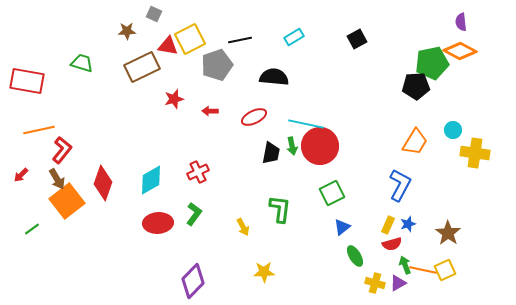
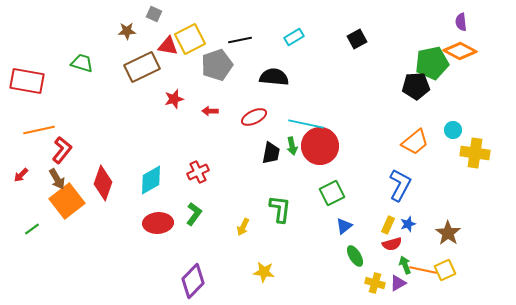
orange trapezoid at (415, 142): rotated 20 degrees clockwise
yellow arrow at (243, 227): rotated 54 degrees clockwise
blue triangle at (342, 227): moved 2 px right, 1 px up
yellow star at (264, 272): rotated 10 degrees clockwise
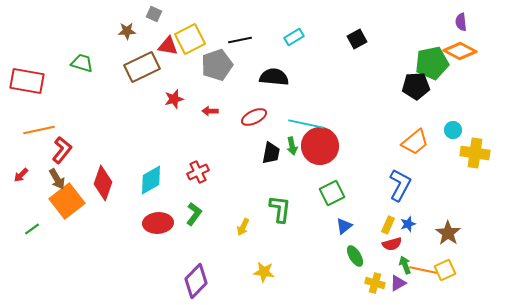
purple diamond at (193, 281): moved 3 px right
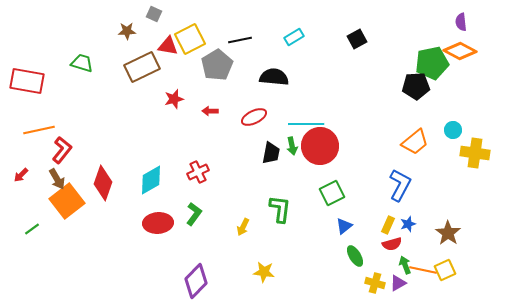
gray pentagon at (217, 65): rotated 12 degrees counterclockwise
cyan line at (306, 124): rotated 12 degrees counterclockwise
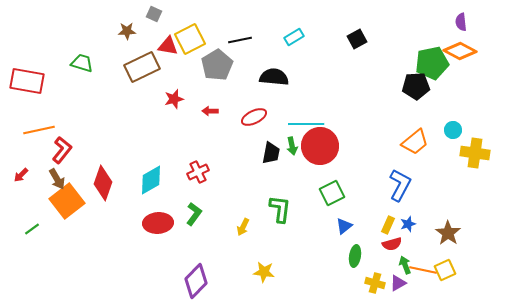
green ellipse at (355, 256): rotated 40 degrees clockwise
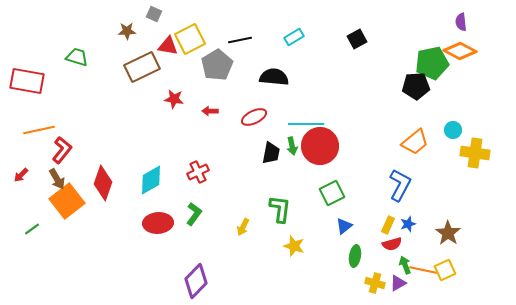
green trapezoid at (82, 63): moved 5 px left, 6 px up
red star at (174, 99): rotated 24 degrees clockwise
yellow star at (264, 272): moved 30 px right, 26 px up; rotated 10 degrees clockwise
